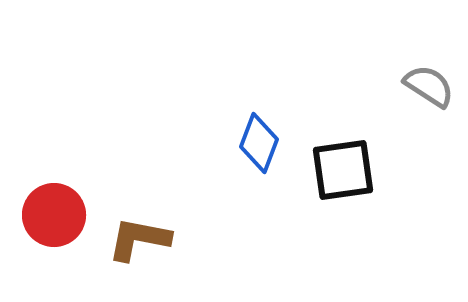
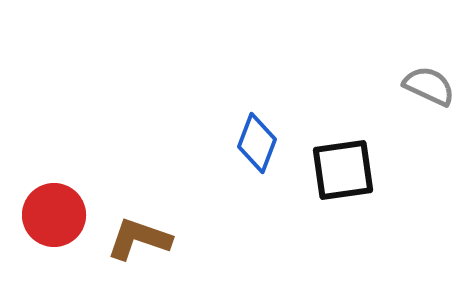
gray semicircle: rotated 8 degrees counterclockwise
blue diamond: moved 2 px left
brown L-shape: rotated 8 degrees clockwise
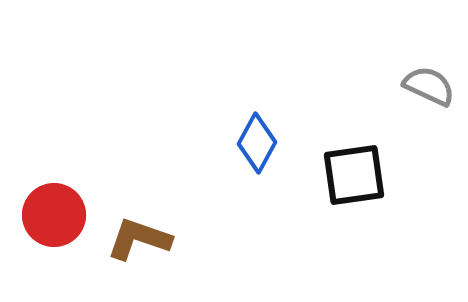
blue diamond: rotated 8 degrees clockwise
black square: moved 11 px right, 5 px down
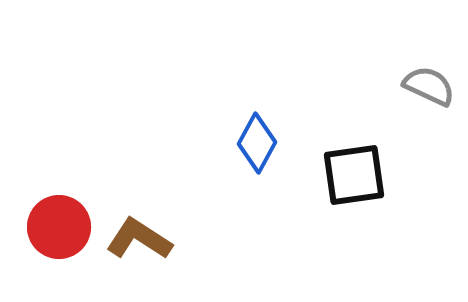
red circle: moved 5 px right, 12 px down
brown L-shape: rotated 14 degrees clockwise
